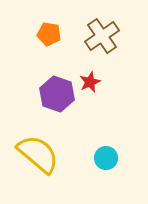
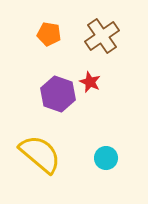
red star: rotated 25 degrees counterclockwise
purple hexagon: moved 1 px right
yellow semicircle: moved 2 px right
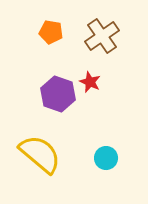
orange pentagon: moved 2 px right, 2 px up
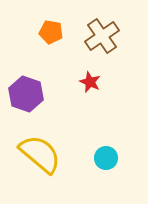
purple hexagon: moved 32 px left
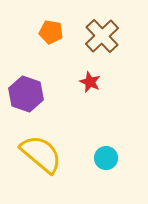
brown cross: rotated 8 degrees counterclockwise
yellow semicircle: moved 1 px right
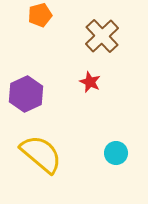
orange pentagon: moved 11 px left, 17 px up; rotated 25 degrees counterclockwise
purple hexagon: rotated 16 degrees clockwise
cyan circle: moved 10 px right, 5 px up
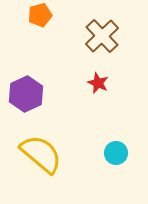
red star: moved 8 px right, 1 px down
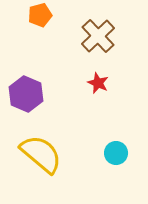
brown cross: moved 4 px left
purple hexagon: rotated 12 degrees counterclockwise
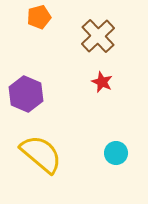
orange pentagon: moved 1 px left, 2 px down
red star: moved 4 px right, 1 px up
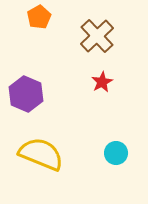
orange pentagon: rotated 15 degrees counterclockwise
brown cross: moved 1 px left
red star: rotated 20 degrees clockwise
yellow semicircle: rotated 18 degrees counterclockwise
